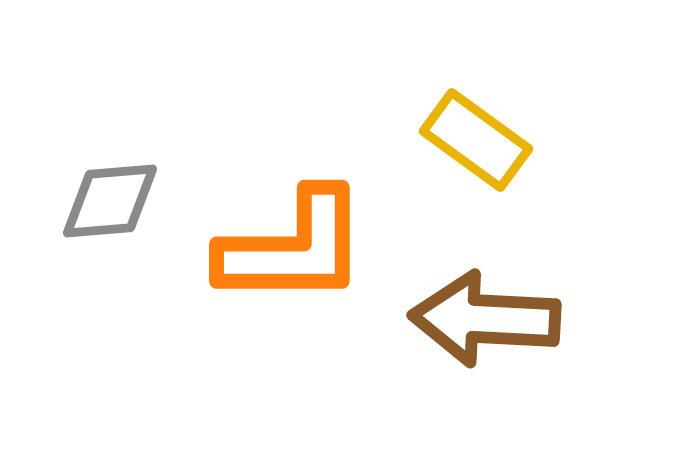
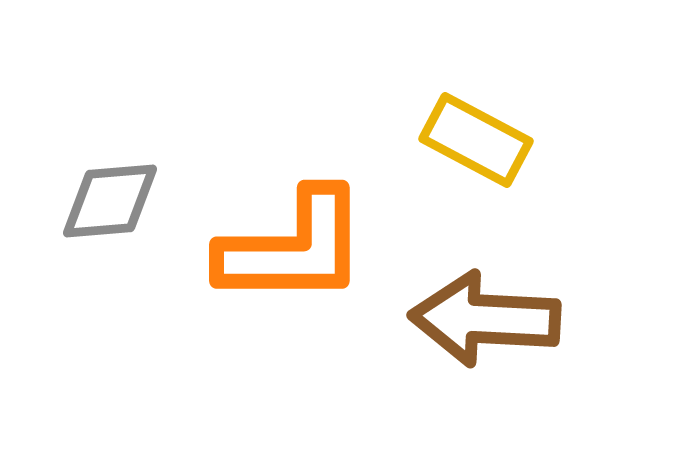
yellow rectangle: rotated 8 degrees counterclockwise
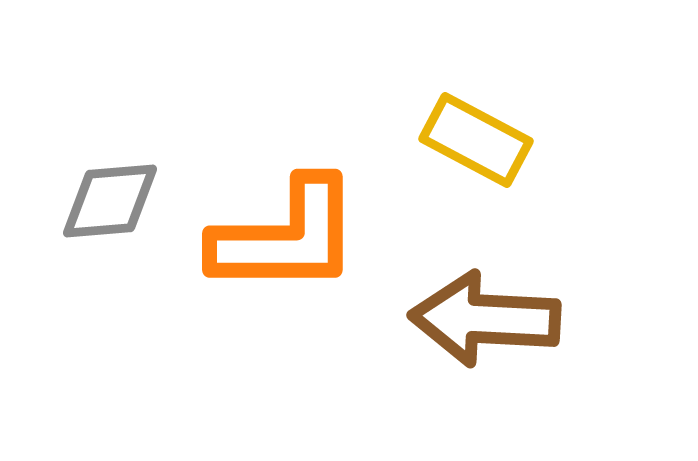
orange L-shape: moved 7 px left, 11 px up
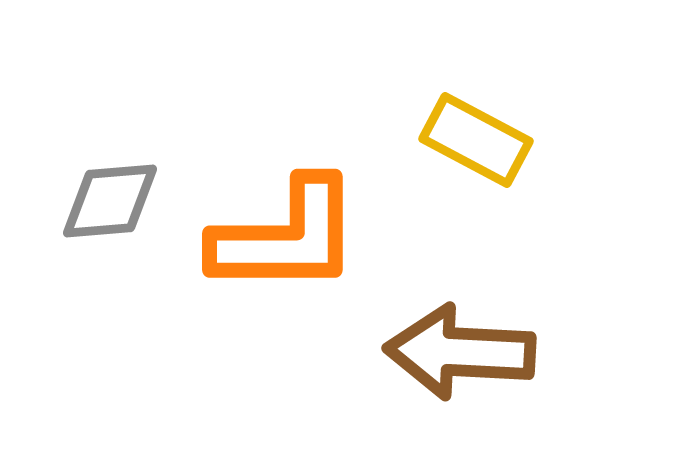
brown arrow: moved 25 px left, 33 px down
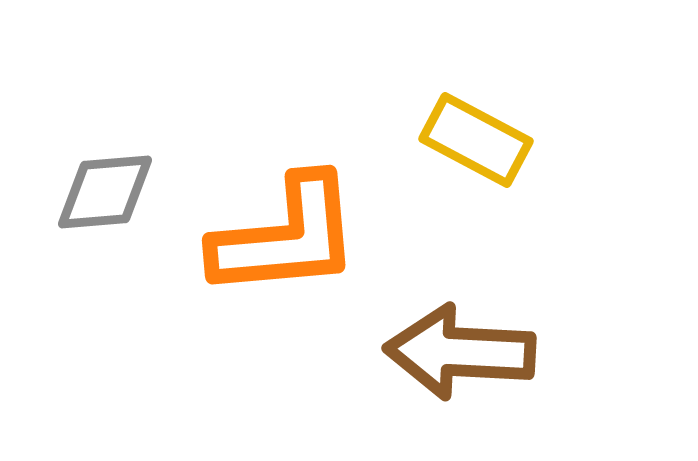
gray diamond: moved 5 px left, 9 px up
orange L-shape: rotated 5 degrees counterclockwise
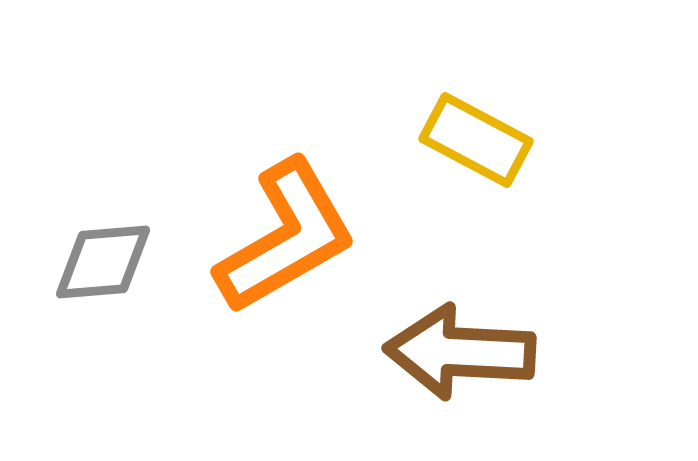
gray diamond: moved 2 px left, 70 px down
orange L-shape: rotated 25 degrees counterclockwise
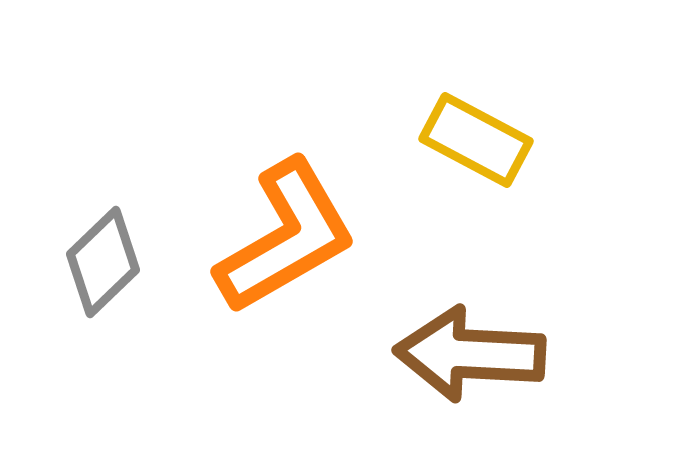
gray diamond: rotated 39 degrees counterclockwise
brown arrow: moved 10 px right, 2 px down
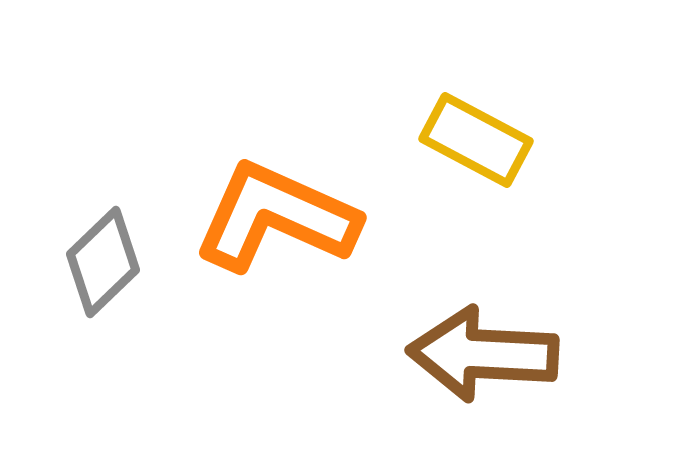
orange L-shape: moved 10 px left, 20 px up; rotated 126 degrees counterclockwise
brown arrow: moved 13 px right
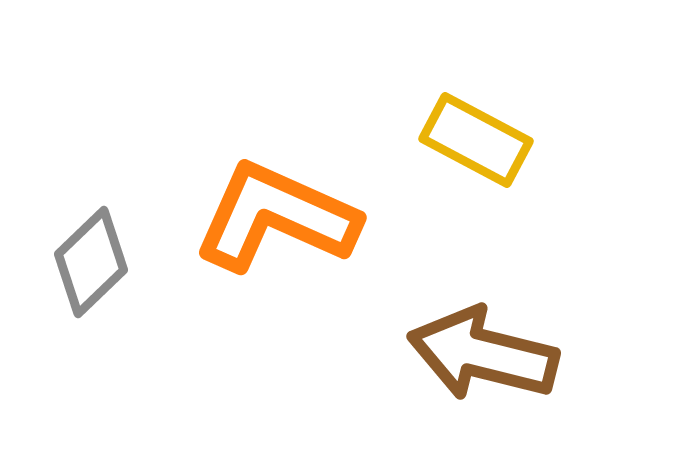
gray diamond: moved 12 px left
brown arrow: rotated 11 degrees clockwise
